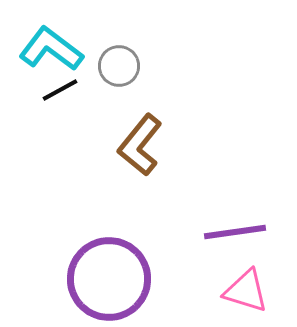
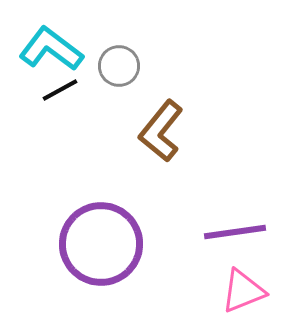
brown L-shape: moved 21 px right, 14 px up
purple circle: moved 8 px left, 35 px up
pink triangle: moved 3 px left; rotated 39 degrees counterclockwise
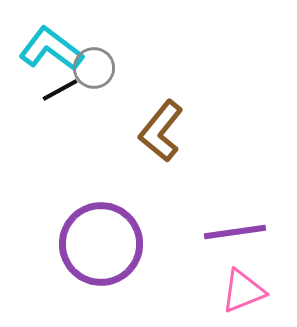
gray circle: moved 25 px left, 2 px down
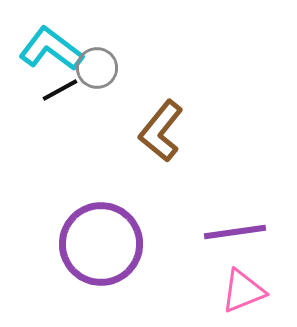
gray circle: moved 3 px right
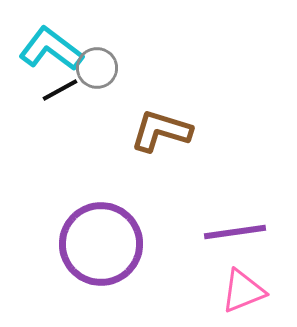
brown L-shape: rotated 68 degrees clockwise
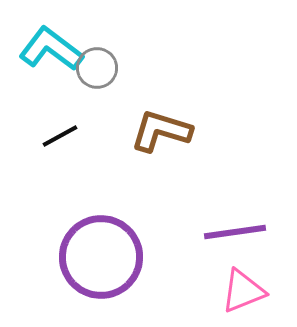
black line: moved 46 px down
purple circle: moved 13 px down
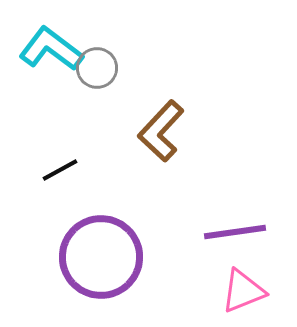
brown L-shape: rotated 64 degrees counterclockwise
black line: moved 34 px down
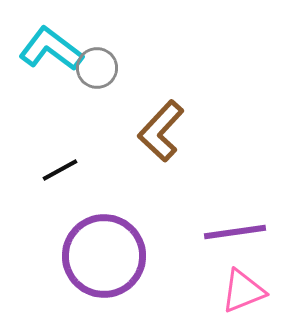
purple circle: moved 3 px right, 1 px up
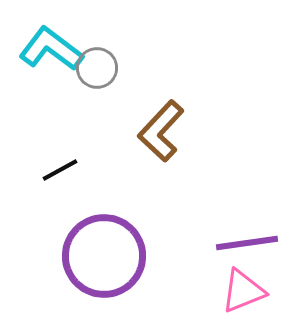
purple line: moved 12 px right, 11 px down
